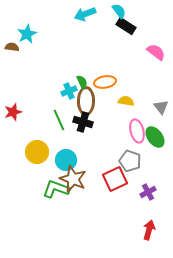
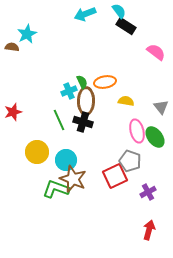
red square: moved 3 px up
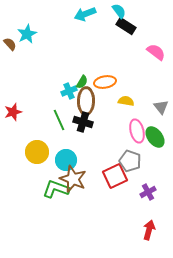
brown semicircle: moved 2 px left, 3 px up; rotated 40 degrees clockwise
green semicircle: rotated 56 degrees clockwise
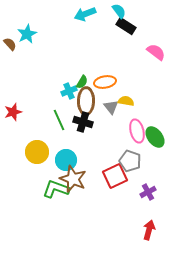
gray triangle: moved 50 px left
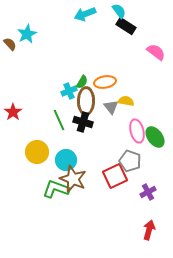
red star: rotated 18 degrees counterclockwise
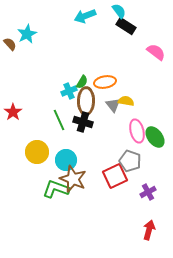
cyan arrow: moved 2 px down
gray triangle: moved 2 px right, 2 px up
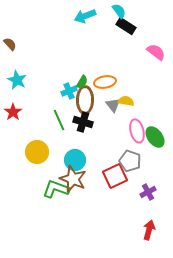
cyan star: moved 10 px left, 46 px down; rotated 18 degrees counterclockwise
brown ellipse: moved 1 px left, 1 px up
cyan circle: moved 9 px right
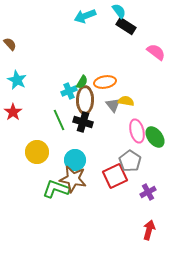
gray pentagon: rotated 15 degrees clockwise
brown star: rotated 12 degrees counterclockwise
